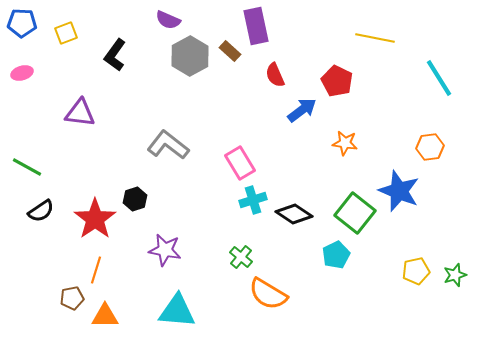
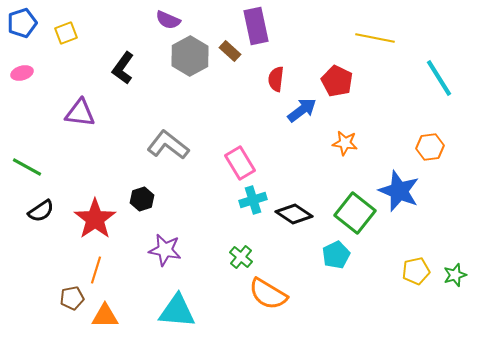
blue pentagon: rotated 20 degrees counterclockwise
black L-shape: moved 8 px right, 13 px down
red semicircle: moved 1 px right, 4 px down; rotated 30 degrees clockwise
black hexagon: moved 7 px right
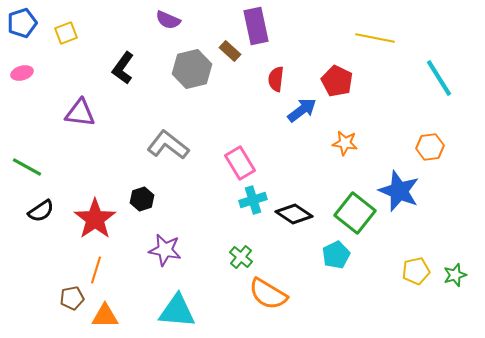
gray hexagon: moved 2 px right, 13 px down; rotated 15 degrees clockwise
